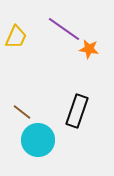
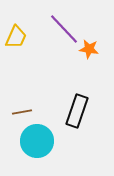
purple line: rotated 12 degrees clockwise
brown line: rotated 48 degrees counterclockwise
cyan circle: moved 1 px left, 1 px down
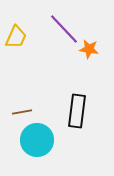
black rectangle: rotated 12 degrees counterclockwise
cyan circle: moved 1 px up
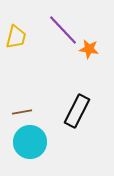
purple line: moved 1 px left, 1 px down
yellow trapezoid: rotated 10 degrees counterclockwise
black rectangle: rotated 20 degrees clockwise
cyan circle: moved 7 px left, 2 px down
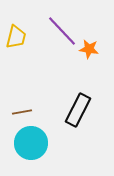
purple line: moved 1 px left, 1 px down
black rectangle: moved 1 px right, 1 px up
cyan circle: moved 1 px right, 1 px down
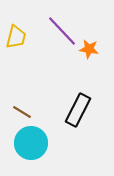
brown line: rotated 42 degrees clockwise
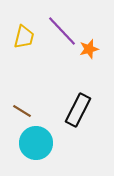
yellow trapezoid: moved 8 px right
orange star: rotated 24 degrees counterclockwise
brown line: moved 1 px up
cyan circle: moved 5 px right
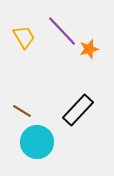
yellow trapezoid: rotated 45 degrees counterclockwise
black rectangle: rotated 16 degrees clockwise
cyan circle: moved 1 px right, 1 px up
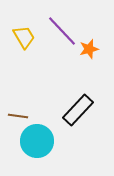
brown line: moved 4 px left, 5 px down; rotated 24 degrees counterclockwise
cyan circle: moved 1 px up
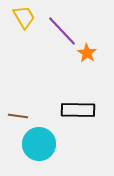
yellow trapezoid: moved 20 px up
orange star: moved 2 px left, 4 px down; rotated 24 degrees counterclockwise
black rectangle: rotated 48 degrees clockwise
cyan circle: moved 2 px right, 3 px down
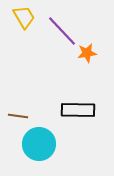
orange star: rotated 30 degrees clockwise
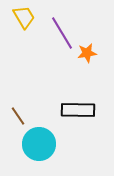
purple line: moved 2 px down; rotated 12 degrees clockwise
brown line: rotated 48 degrees clockwise
